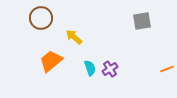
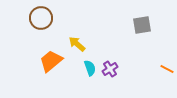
gray square: moved 4 px down
yellow arrow: moved 3 px right, 7 px down
orange line: rotated 48 degrees clockwise
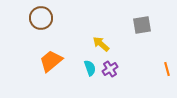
yellow arrow: moved 24 px right
orange line: rotated 48 degrees clockwise
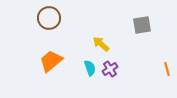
brown circle: moved 8 px right
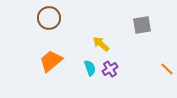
orange line: rotated 32 degrees counterclockwise
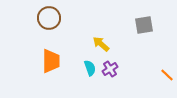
gray square: moved 2 px right
orange trapezoid: rotated 130 degrees clockwise
orange line: moved 6 px down
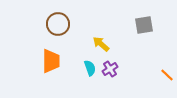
brown circle: moved 9 px right, 6 px down
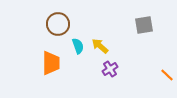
yellow arrow: moved 1 px left, 2 px down
orange trapezoid: moved 2 px down
cyan semicircle: moved 12 px left, 22 px up
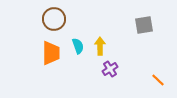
brown circle: moved 4 px left, 5 px up
yellow arrow: rotated 48 degrees clockwise
orange trapezoid: moved 10 px up
orange line: moved 9 px left, 5 px down
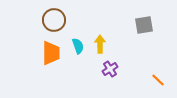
brown circle: moved 1 px down
yellow arrow: moved 2 px up
